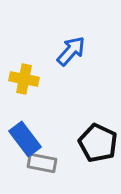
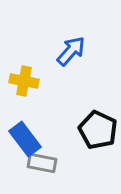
yellow cross: moved 2 px down
black pentagon: moved 13 px up
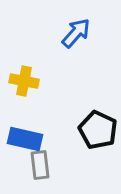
blue arrow: moved 5 px right, 18 px up
blue rectangle: rotated 40 degrees counterclockwise
gray rectangle: moved 2 px left, 2 px down; rotated 72 degrees clockwise
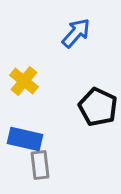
yellow cross: rotated 28 degrees clockwise
black pentagon: moved 23 px up
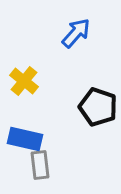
black pentagon: rotated 6 degrees counterclockwise
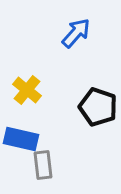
yellow cross: moved 3 px right, 9 px down
blue rectangle: moved 4 px left
gray rectangle: moved 3 px right
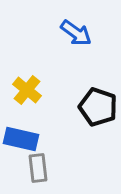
blue arrow: rotated 84 degrees clockwise
gray rectangle: moved 5 px left, 3 px down
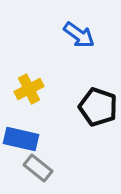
blue arrow: moved 3 px right, 2 px down
yellow cross: moved 2 px right, 1 px up; rotated 24 degrees clockwise
gray rectangle: rotated 44 degrees counterclockwise
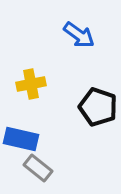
yellow cross: moved 2 px right, 5 px up; rotated 16 degrees clockwise
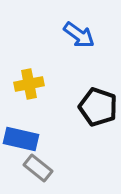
yellow cross: moved 2 px left
